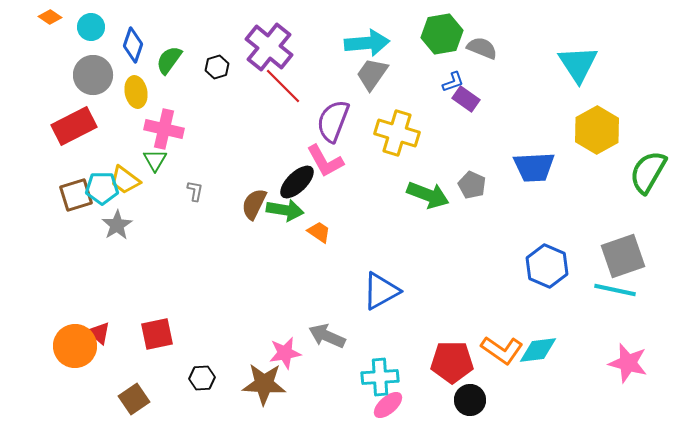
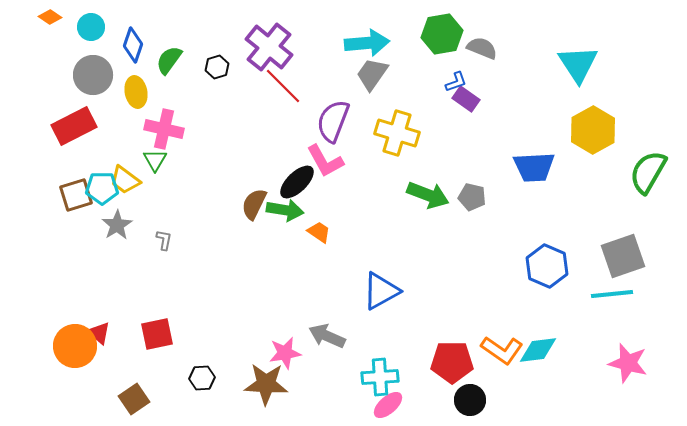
blue L-shape at (453, 82): moved 3 px right
yellow hexagon at (597, 130): moved 4 px left
gray pentagon at (472, 185): moved 12 px down; rotated 12 degrees counterclockwise
gray L-shape at (195, 191): moved 31 px left, 49 px down
cyan line at (615, 290): moved 3 px left, 4 px down; rotated 18 degrees counterclockwise
brown star at (264, 384): moved 2 px right
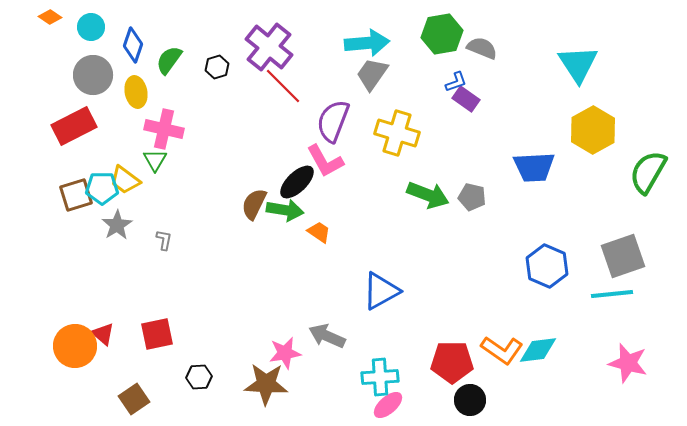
red triangle at (99, 333): moved 4 px right, 1 px down
black hexagon at (202, 378): moved 3 px left, 1 px up
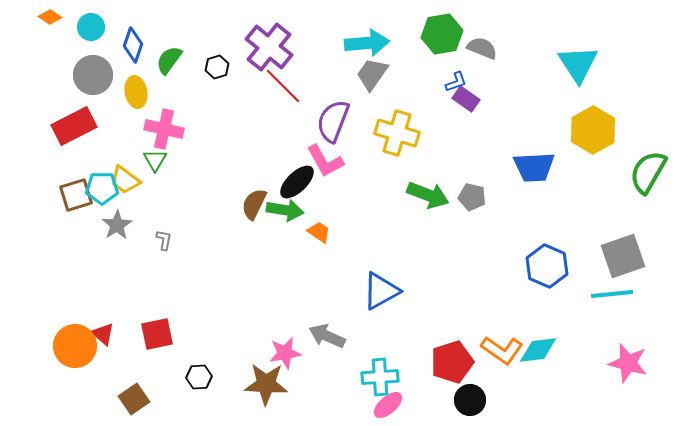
red pentagon at (452, 362): rotated 18 degrees counterclockwise
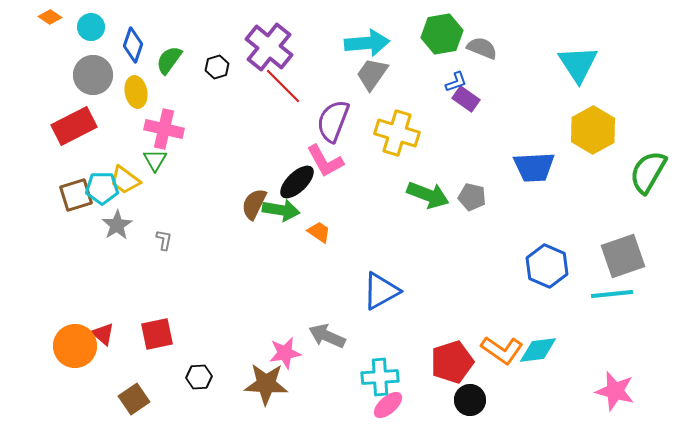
green arrow at (285, 210): moved 4 px left
pink star at (628, 363): moved 13 px left, 28 px down
